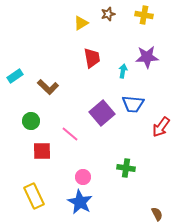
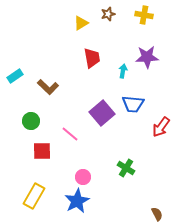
green cross: rotated 24 degrees clockwise
yellow rectangle: rotated 55 degrees clockwise
blue star: moved 3 px left, 1 px up; rotated 15 degrees clockwise
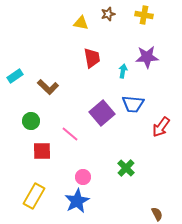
yellow triangle: rotated 42 degrees clockwise
green cross: rotated 12 degrees clockwise
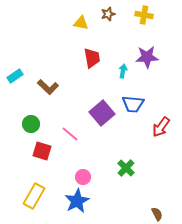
green circle: moved 3 px down
red square: rotated 18 degrees clockwise
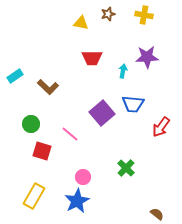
red trapezoid: rotated 100 degrees clockwise
brown semicircle: rotated 24 degrees counterclockwise
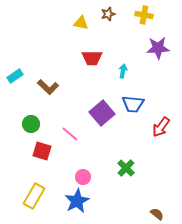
purple star: moved 11 px right, 9 px up
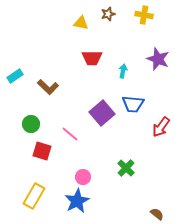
purple star: moved 11 px down; rotated 25 degrees clockwise
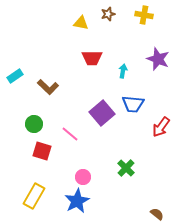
green circle: moved 3 px right
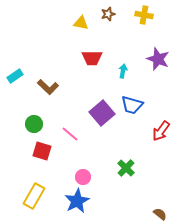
blue trapezoid: moved 1 px left, 1 px down; rotated 10 degrees clockwise
red arrow: moved 4 px down
brown semicircle: moved 3 px right
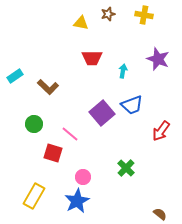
blue trapezoid: rotated 35 degrees counterclockwise
red square: moved 11 px right, 2 px down
